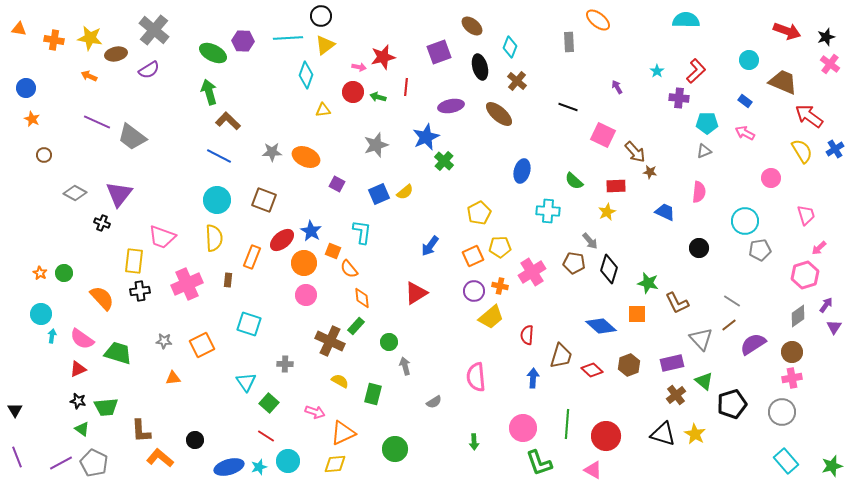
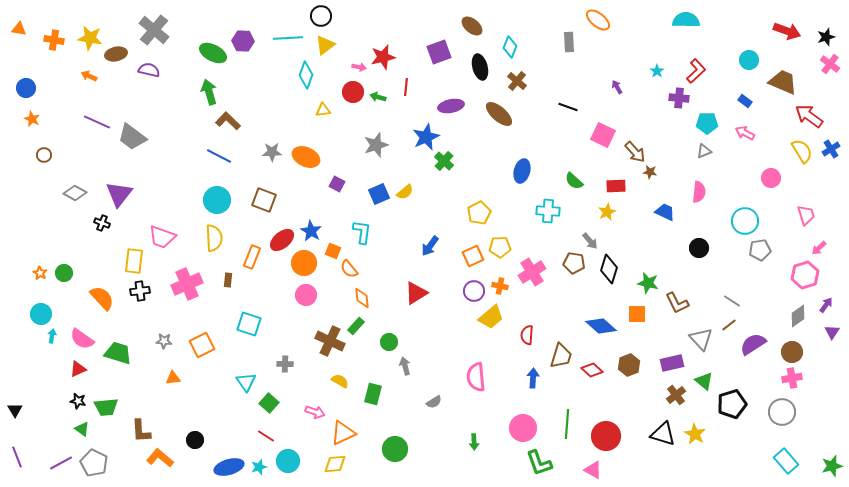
purple semicircle at (149, 70): rotated 135 degrees counterclockwise
blue cross at (835, 149): moved 4 px left
purple triangle at (834, 327): moved 2 px left, 5 px down
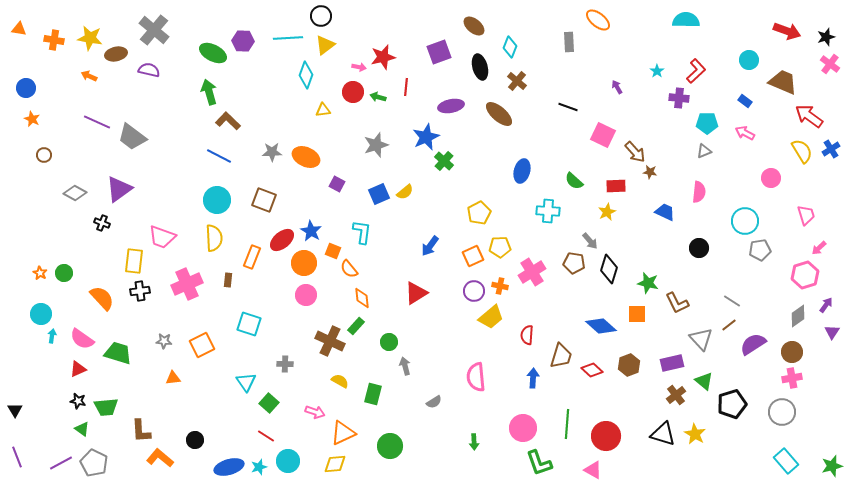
brown ellipse at (472, 26): moved 2 px right
purple triangle at (119, 194): moved 5 px up; rotated 16 degrees clockwise
green circle at (395, 449): moved 5 px left, 3 px up
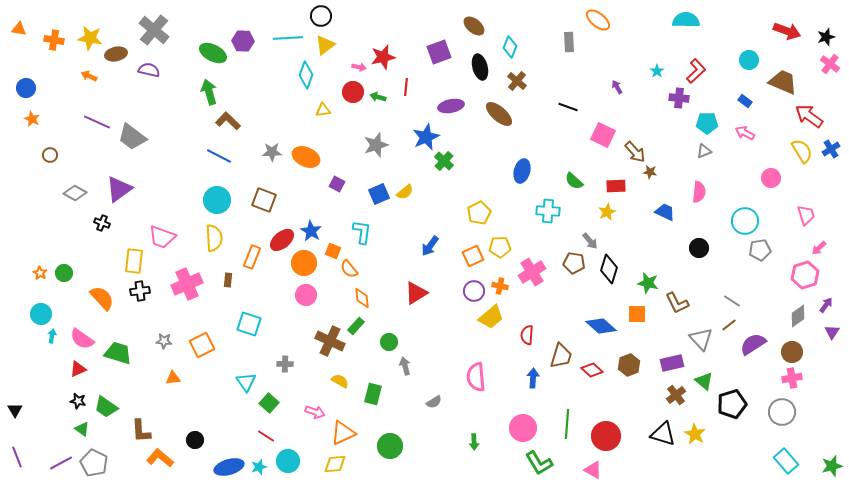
brown circle at (44, 155): moved 6 px right
green trapezoid at (106, 407): rotated 40 degrees clockwise
green L-shape at (539, 463): rotated 12 degrees counterclockwise
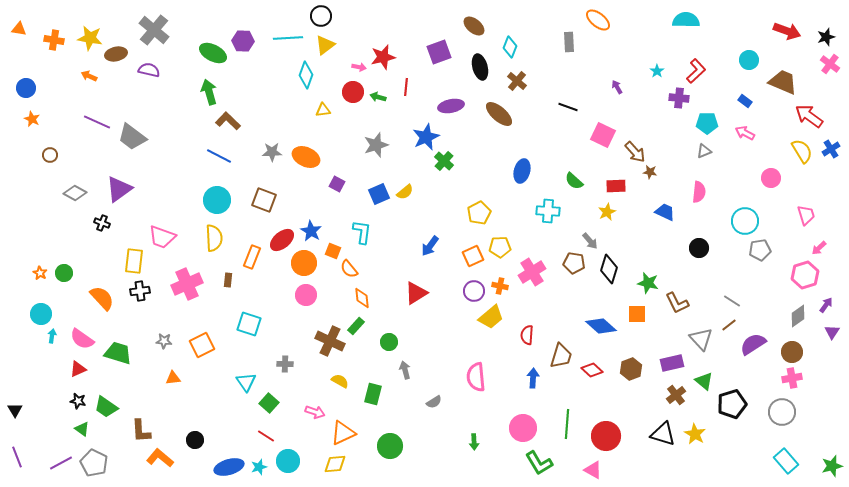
brown hexagon at (629, 365): moved 2 px right, 4 px down
gray arrow at (405, 366): moved 4 px down
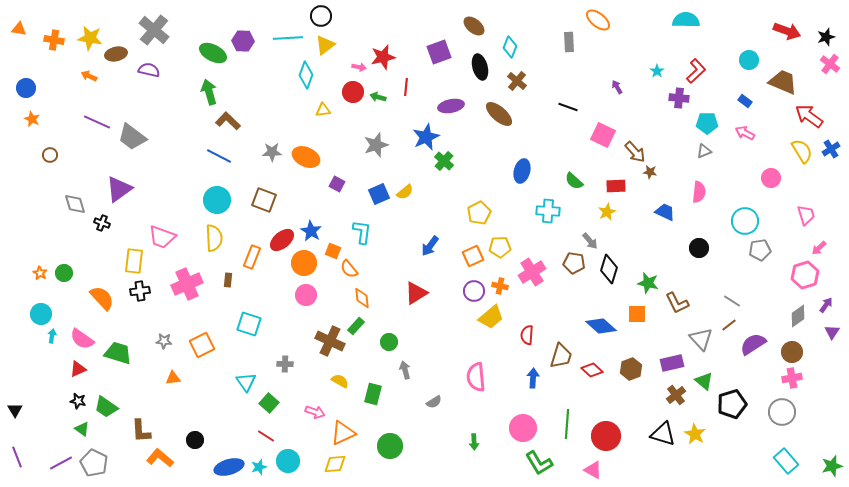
gray diamond at (75, 193): moved 11 px down; rotated 45 degrees clockwise
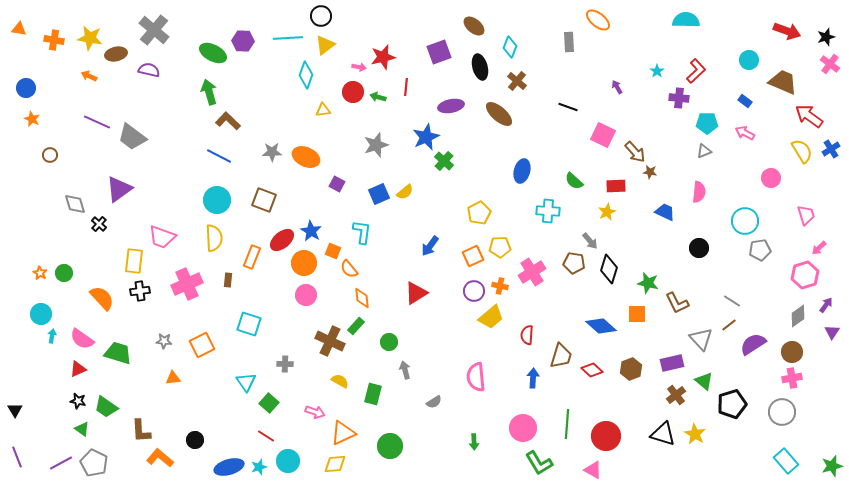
black cross at (102, 223): moved 3 px left, 1 px down; rotated 21 degrees clockwise
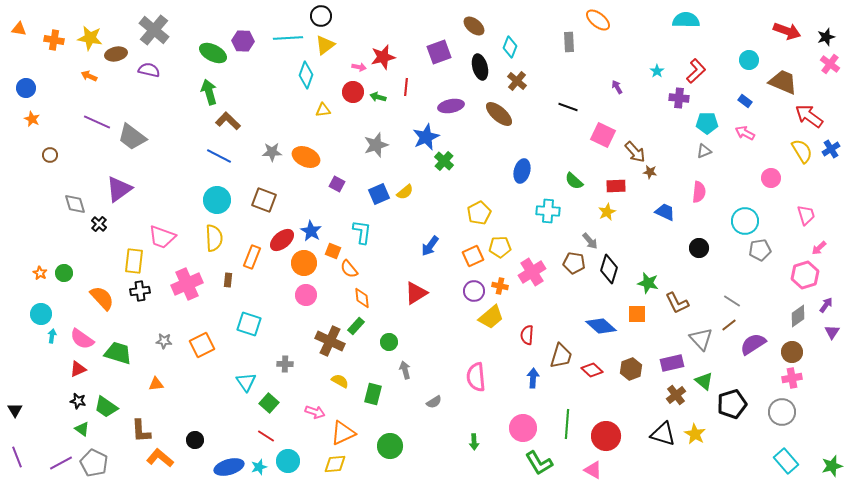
orange triangle at (173, 378): moved 17 px left, 6 px down
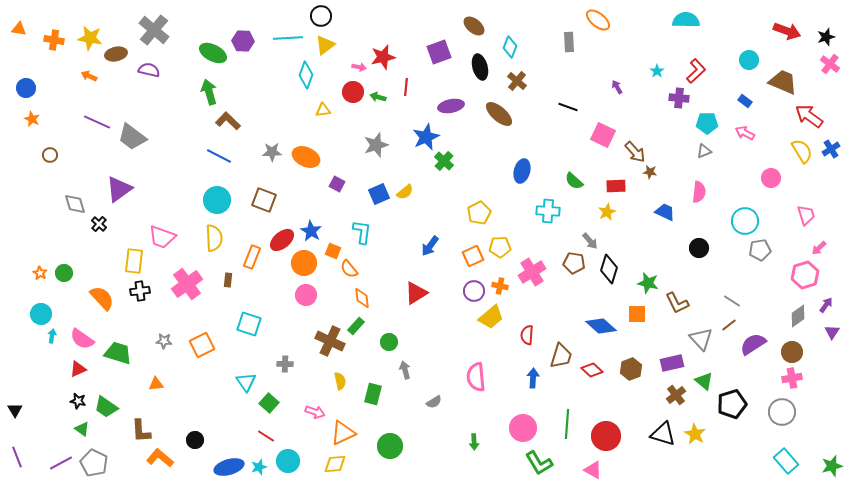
pink cross at (187, 284): rotated 12 degrees counterclockwise
yellow semicircle at (340, 381): rotated 48 degrees clockwise
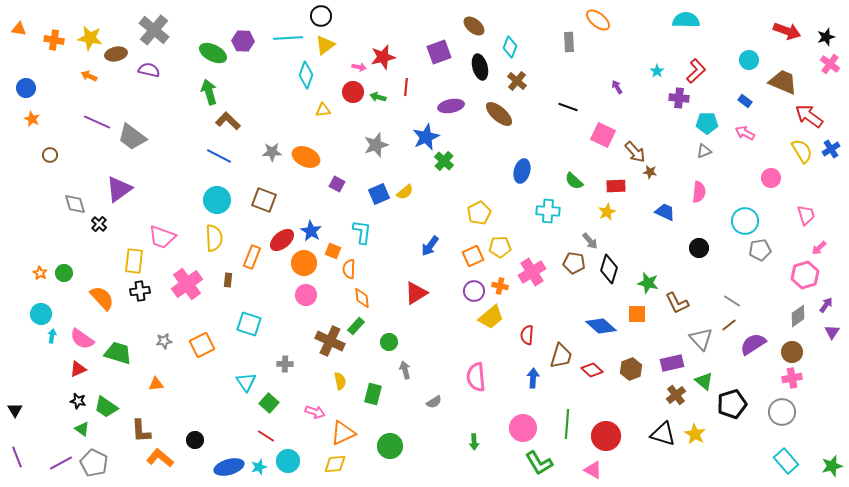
orange semicircle at (349, 269): rotated 42 degrees clockwise
gray star at (164, 341): rotated 14 degrees counterclockwise
